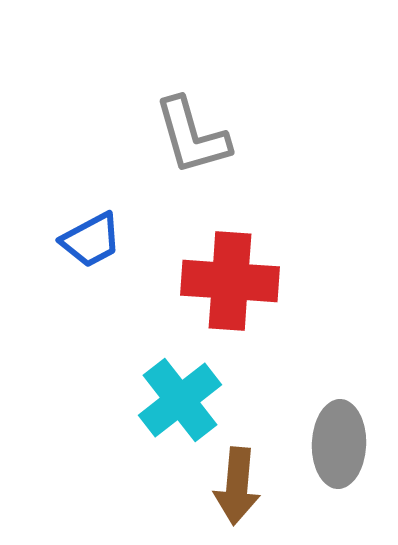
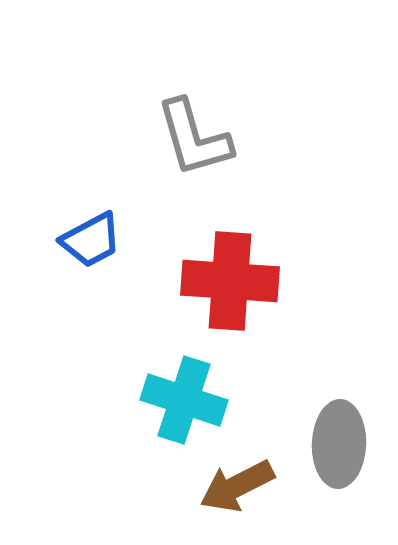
gray L-shape: moved 2 px right, 2 px down
cyan cross: moved 4 px right; rotated 34 degrees counterclockwise
brown arrow: rotated 58 degrees clockwise
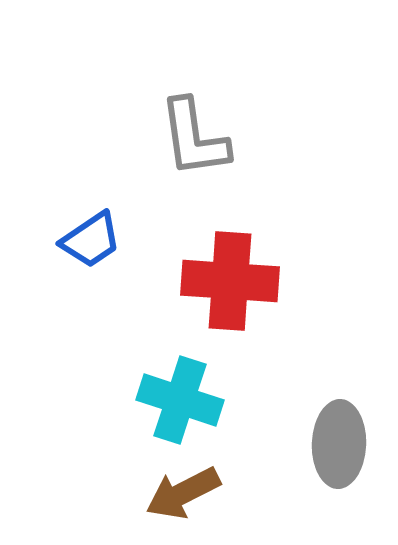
gray L-shape: rotated 8 degrees clockwise
blue trapezoid: rotated 6 degrees counterclockwise
cyan cross: moved 4 px left
brown arrow: moved 54 px left, 7 px down
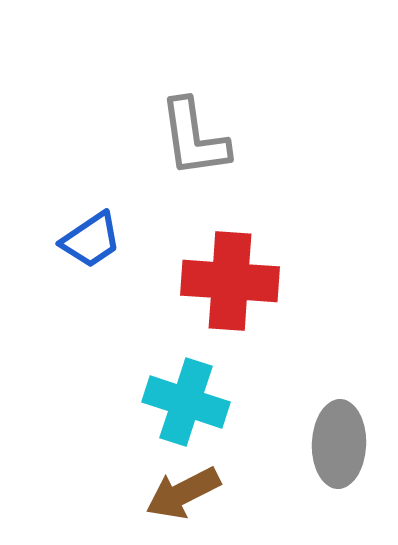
cyan cross: moved 6 px right, 2 px down
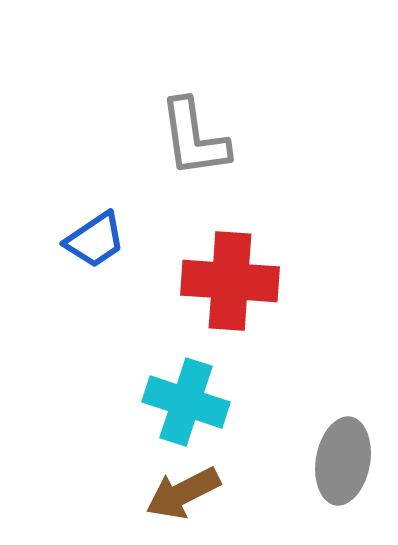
blue trapezoid: moved 4 px right
gray ellipse: moved 4 px right, 17 px down; rotated 8 degrees clockwise
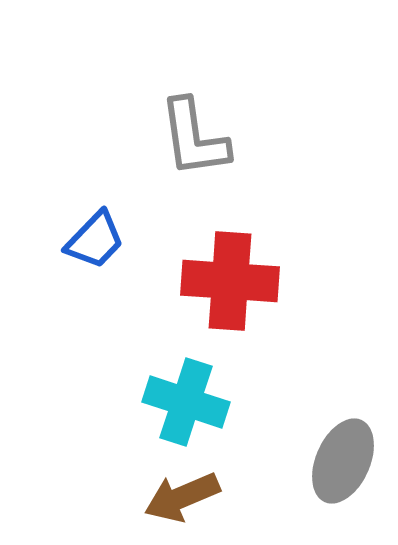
blue trapezoid: rotated 12 degrees counterclockwise
gray ellipse: rotated 14 degrees clockwise
brown arrow: moved 1 px left, 4 px down; rotated 4 degrees clockwise
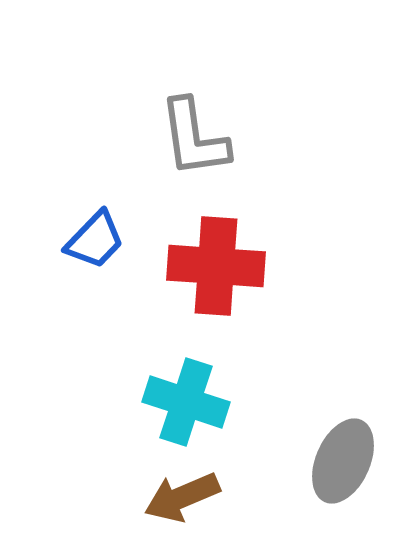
red cross: moved 14 px left, 15 px up
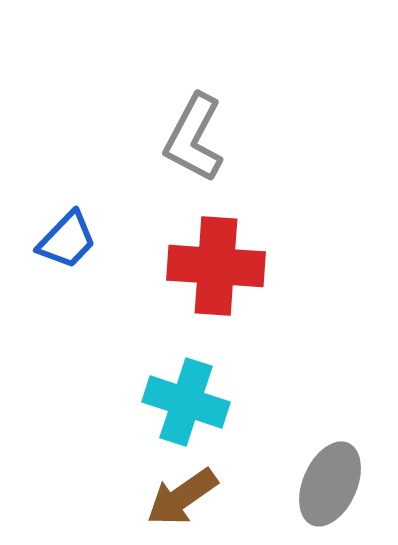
gray L-shape: rotated 36 degrees clockwise
blue trapezoid: moved 28 px left
gray ellipse: moved 13 px left, 23 px down
brown arrow: rotated 12 degrees counterclockwise
